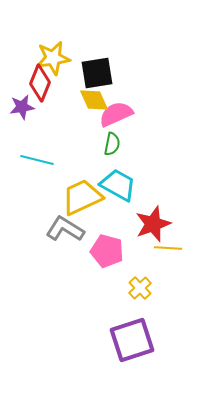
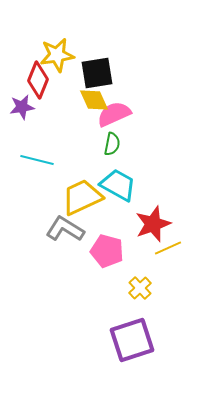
yellow star: moved 4 px right, 3 px up
red diamond: moved 2 px left, 3 px up
pink semicircle: moved 2 px left
yellow line: rotated 28 degrees counterclockwise
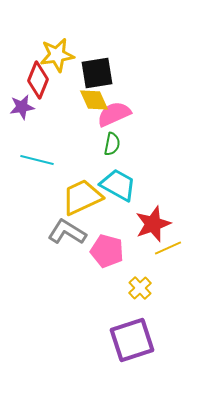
gray L-shape: moved 2 px right, 3 px down
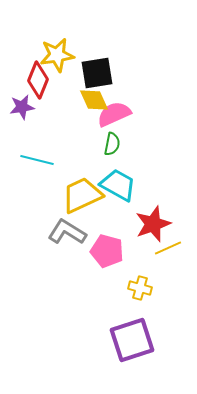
yellow trapezoid: moved 2 px up
yellow cross: rotated 30 degrees counterclockwise
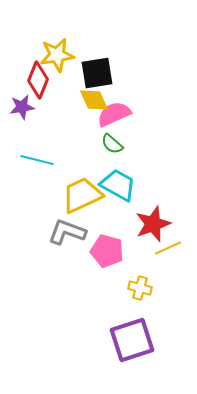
green semicircle: rotated 120 degrees clockwise
gray L-shape: rotated 12 degrees counterclockwise
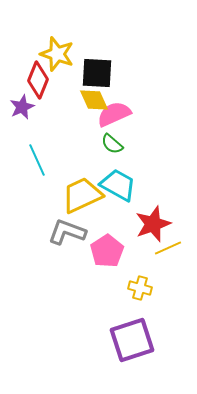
yellow star: moved 1 px up; rotated 28 degrees clockwise
black square: rotated 12 degrees clockwise
purple star: rotated 15 degrees counterclockwise
cyan line: rotated 52 degrees clockwise
pink pentagon: rotated 24 degrees clockwise
